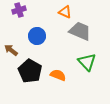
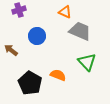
black pentagon: moved 12 px down
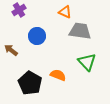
purple cross: rotated 16 degrees counterclockwise
gray trapezoid: rotated 15 degrees counterclockwise
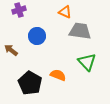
purple cross: rotated 16 degrees clockwise
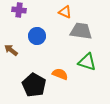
purple cross: rotated 24 degrees clockwise
gray trapezoid: moved 1 px right
green triangle: rotated 30 degrees counterclockwise
orange semicircle: moved 2 px right, 1 px up
black pentagon: moved 4 px right, 2 px down
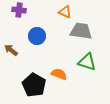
orange semicircle: moved 1 px left
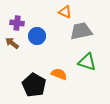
purple cross: moved 2 px left, 13 px down
gray trapezoid: rotated 20 degrees counterclockwise
brown arrow: moved 1 px right, 7 px up
